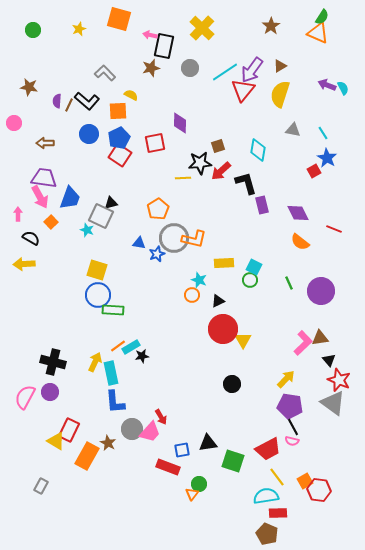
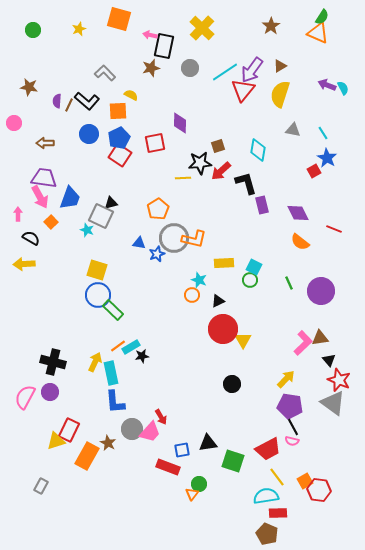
green rectangle at (113, 310): rotated 40 degrees clockwise
yellow triangle at (56, 441): rotated 48 degrees counterclockwise
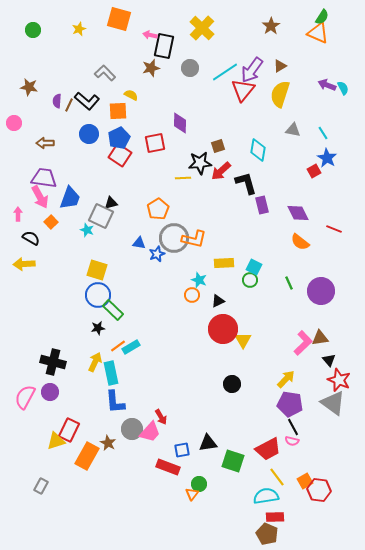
black star at (142, 356): moved 44 px left, 28 px up
purple pentagon at (290, 406): moved 2 px up
red rectangle at (278, 513): moved 3 px left, 4 px down
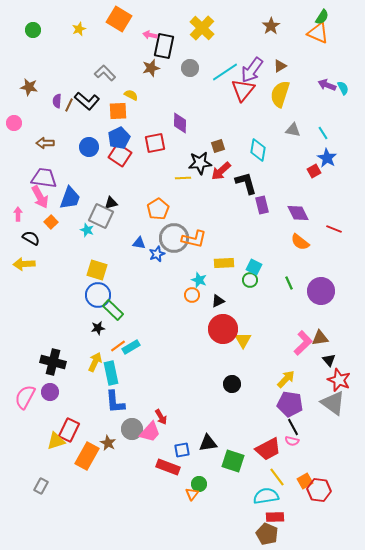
orange square at (119, 19): rotated 15 degrees clockwise
blue circle at (89, 134): moved 13 px down
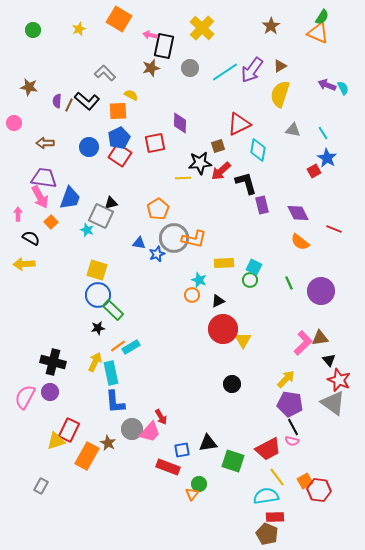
red triangle at (243, 90): moved 4 px left, 34 px down; rotated 25 degrees clockwise
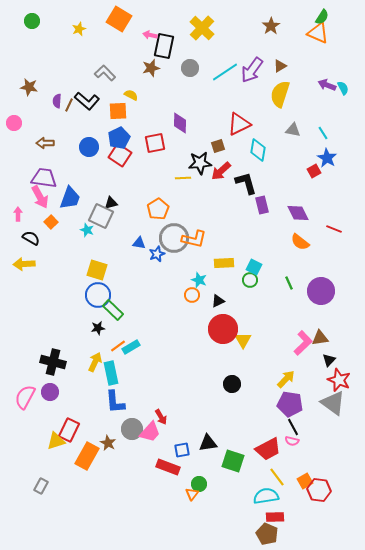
green circle at (33, 30): moved 1 px left, 9 px up
black triangle at (329, 360): rotated 24 degrees clockwise
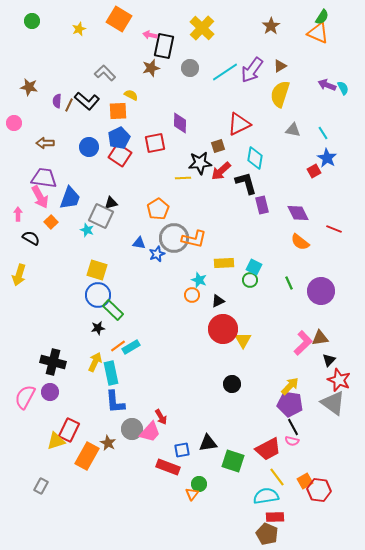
cyan diamond at (258, 150): moved 3 px left, 8 px down
yellow arrow at (24, 264): moved 5 px left, 11 px down; rotated 70 degrees counterclockwise
yellow arrow at (286, 379): moved 4 px right, 7 px down
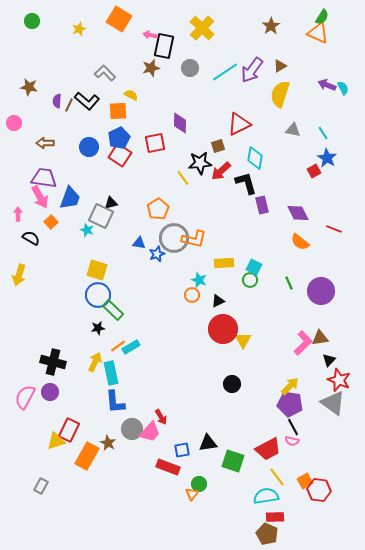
yellow line at (183, 178): rotated 56 degrees clockwise
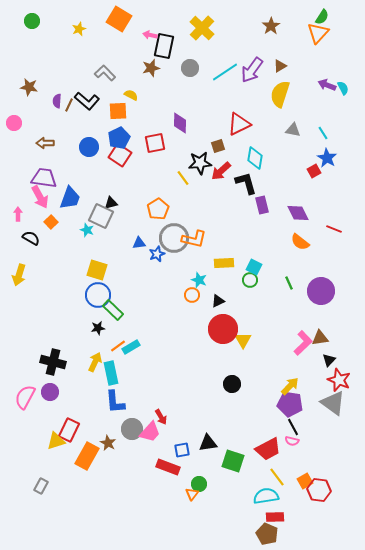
orange triangle at (318, 33): rotated 50 degrees clockwise
blue triangle at (139, 243): rotated 16 degrees counterclockwise
